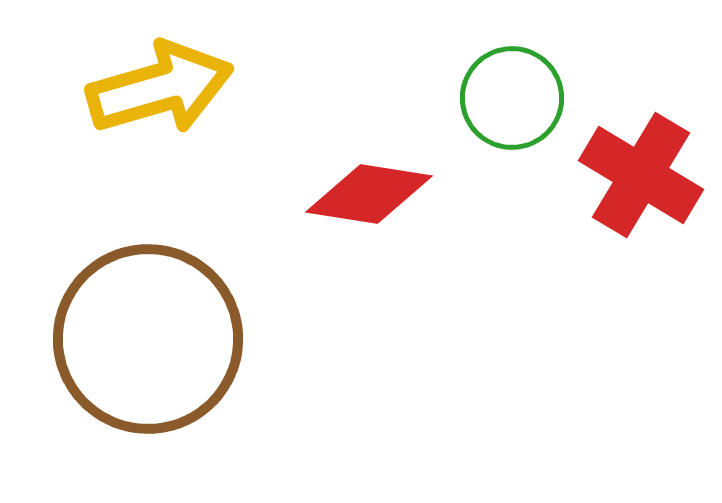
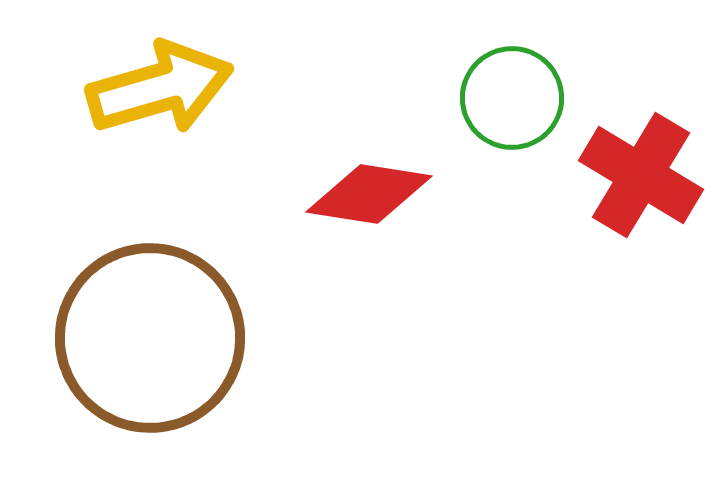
brown circle: moved 2 px right, 1 px up
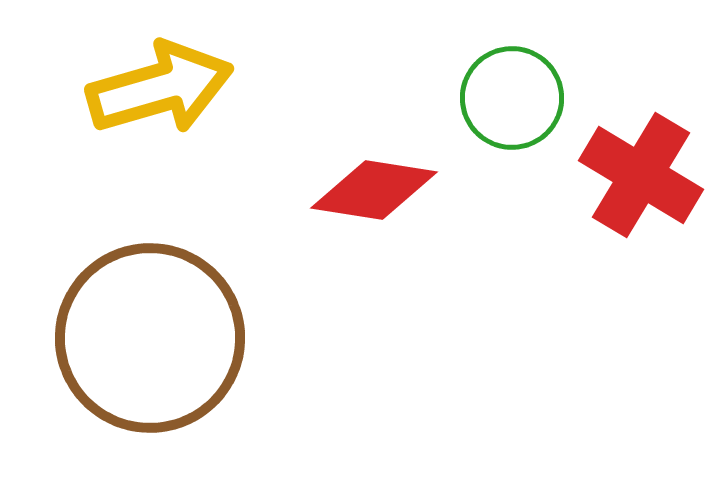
red diamond: moved 5 px right, 4 px up
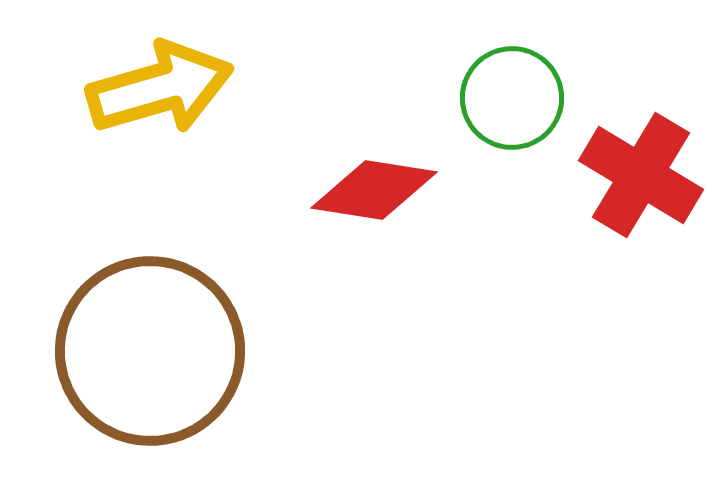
brown circle: moved 13 px down
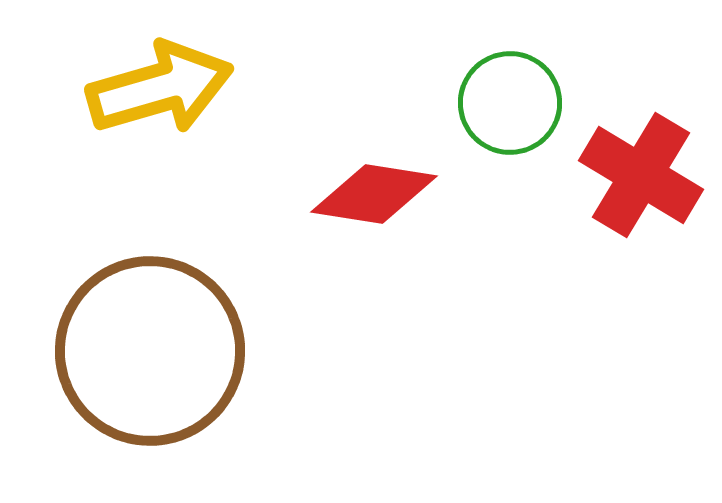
green circle: moved 2 px left, 5 px down
red diamond: moved 4 px down
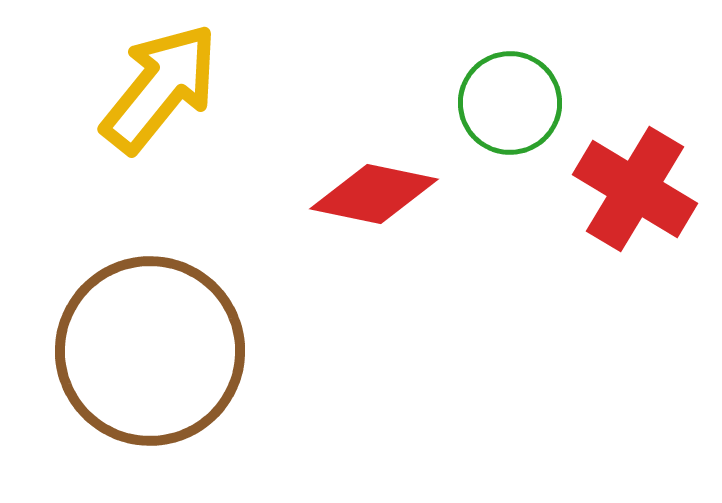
yellow arrow: rotated 35 degrees counterclockwise
red cross: moved 6 px left, 14 px down
red diamond: rotated 3 degrees clockwise
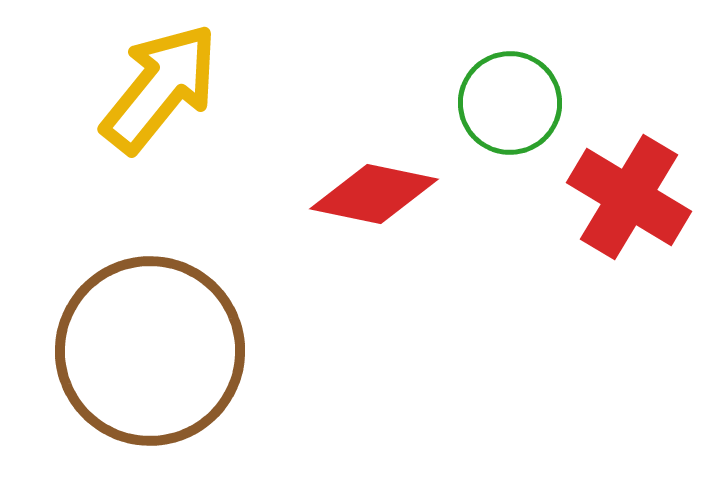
red cross: moved 6 px left, 8 px down
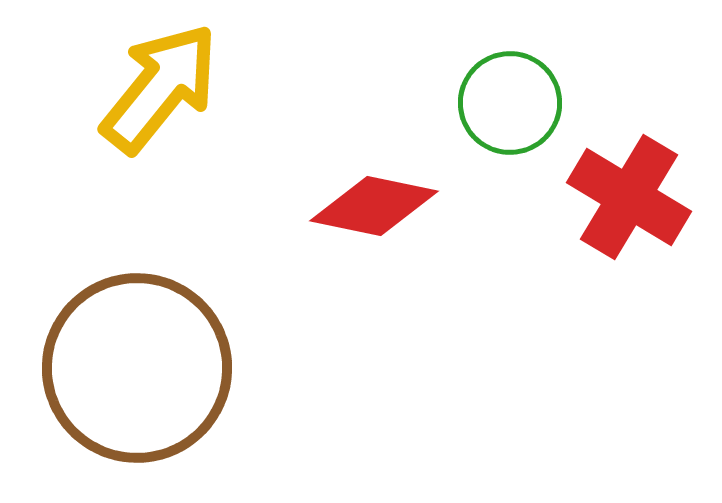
red diamond: moved 12 px down
brown circle: moved 13 px left, 17 px down
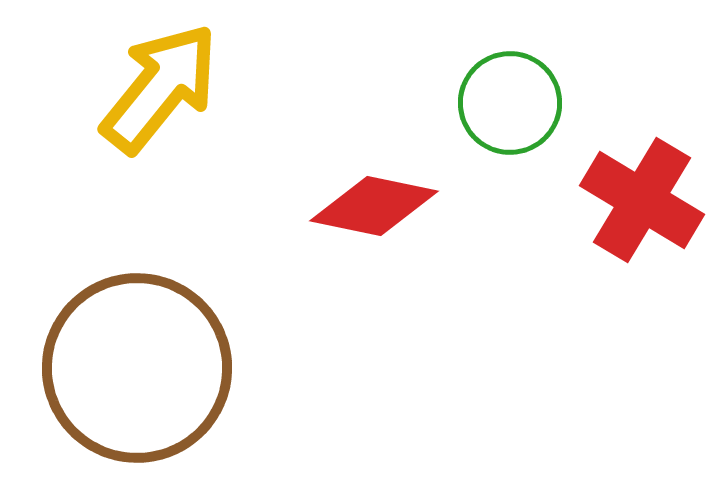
red cross: moved 13 px right, 3 px down
